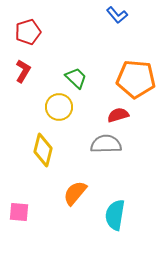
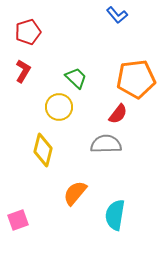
orange pentagon: rotated 12 degrees counterclockwise
red semicircle: moved 1 px up; rotated 145 degrees clockwise
pink square: moved 1 px left, 8 px down; rotated 25 degrees counterclockwise
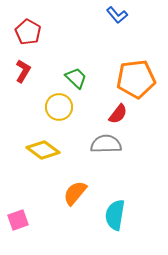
red pentagon: rotated 25 degrees counterclockwise
yellow diamond: rotated 68 degrees counterclockwise
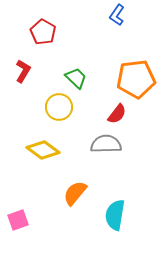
blue L-shape: rotated 75 degrees clockwise
red pentagon: moved 15 px right
red semicircle: moved 1 px left
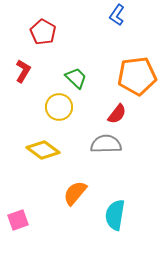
orange pentagon: moved 1 px right, 3 px up
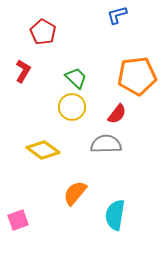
blue L-shape: rotated 40 degrees clockwise
yellow circle: moved 13 px right
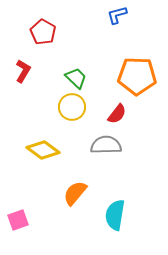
orange pentagon: rotated 9 degrees clockwise
gray semicircle: moved 1 px down
